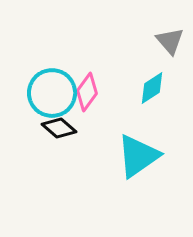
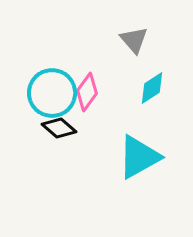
gray triangle: moved 36 px left, 1 px up
cyan triangle: moved 1 px right, 1 px down; rotated 6 degrees clockwise
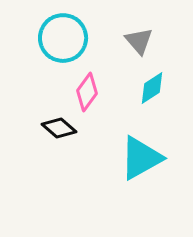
gray triangle: moved 5 px right, 1 px down
cyan circle: moved 11 px right, 55 px up
cyan triangle: moved 2 px right, 1 px down
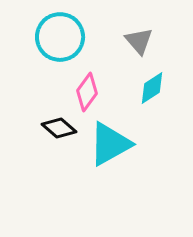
cyan circle: moved 3 px left, 1 px up
cyan triangle: moved 31 px left, 14 px up
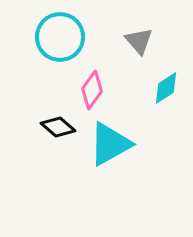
cyan diamond: moved 14 px right
pink diamond: moved 5 px right, 2 px up
black diamond: moved 1 px left, 1 px up
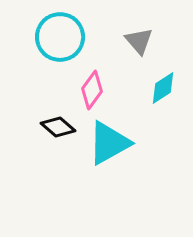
cyan diamond: moved 3 px left
cyan triangle: moved 1 px left, 1 px up
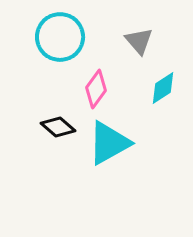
pink diamond: moved 4 px right, 1 px up
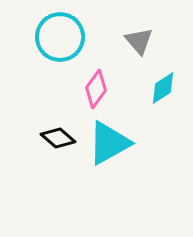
black diamond: moved 11 px down
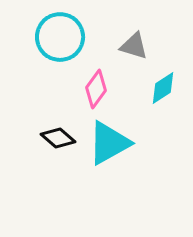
gray triangle: moved 5 px left, 5 px down; rotated 32 degrees counterclockwise
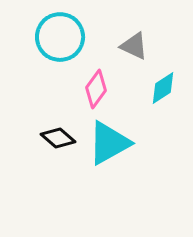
gray triangle: rotated 8 degrees clockwise
